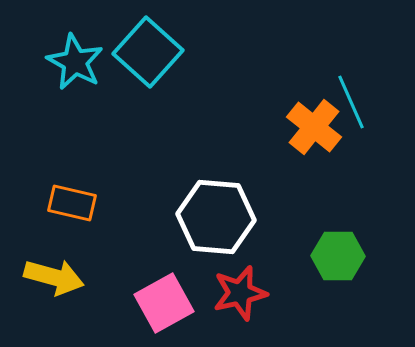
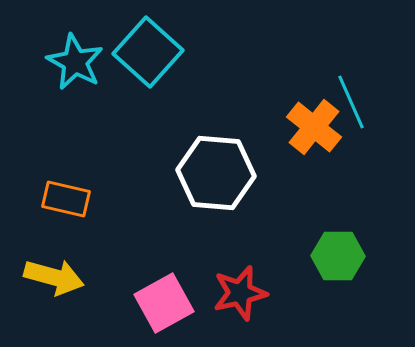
orange rectangle: moved 6 px left, 4 px up
white hexagon: moved 44 px up
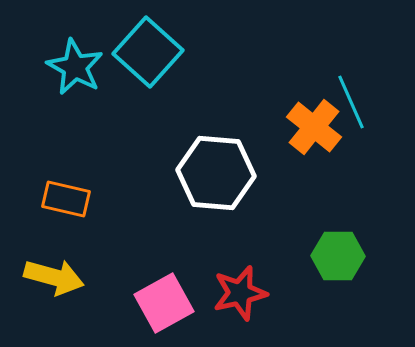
cyan star: moved 5 px down
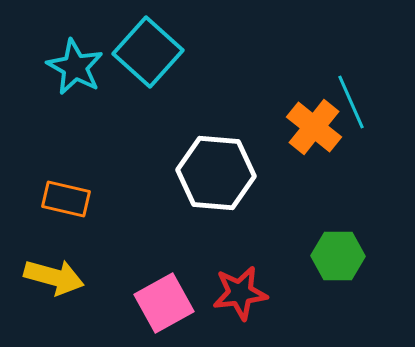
red star: rotated 6 degrees clockwise
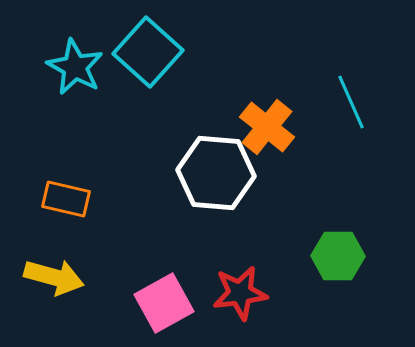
orange cross: moved 47 px left
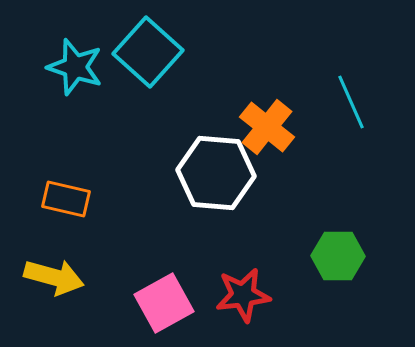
cyan star: rotated 10 degrees counterclockwise
red star: moved 3 px right, 2 px down
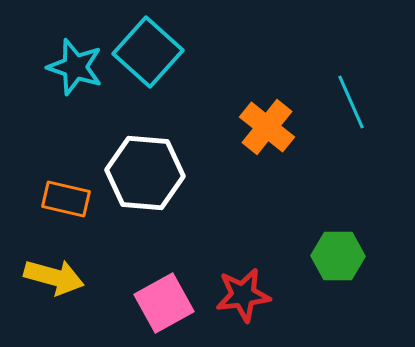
white hexagon: moved 71 px left
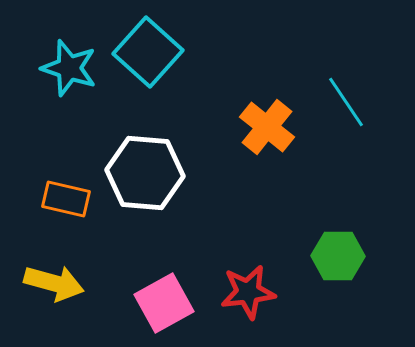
cyan star: moved 6 px left, 1 px down
cyan line: moved 5 px left; rotated 10 degrees counterclockwise
yellow arrow: moved 6 px down
red star: moved 5 px right, 3 px up
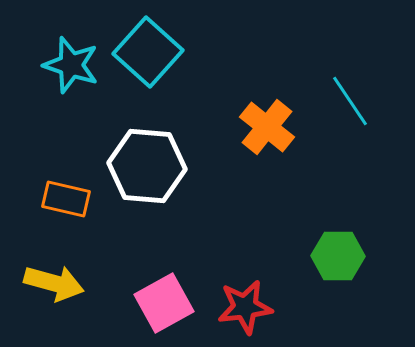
cyan star: moved 2 px right, 3 px up
cyan line: moved 4 px right, 1 px up
white hexagon: moved 2 px right, 7 px up
red star: moved 3 px left, 15 px down
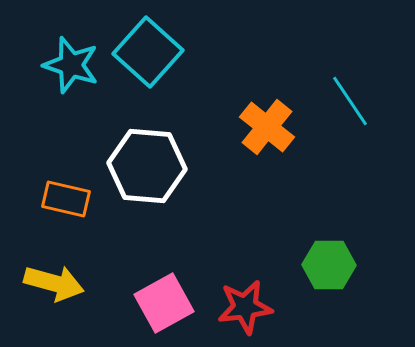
green hexagon: moved 9 px left, 9 px down
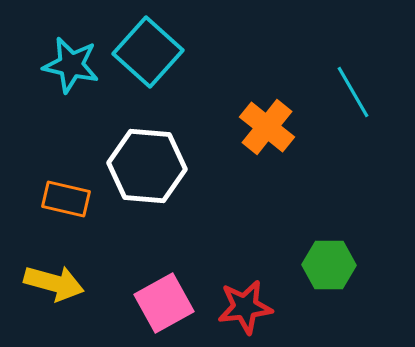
cyan star: rotated 6 degrees counterclockwise
cyan line: moved 3 px right, 9 px up; rotated 4 degrees clockwise
